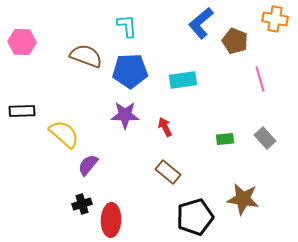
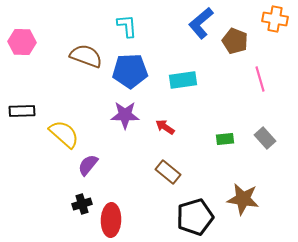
red arrow: rotated 30 degrees counterclockwise
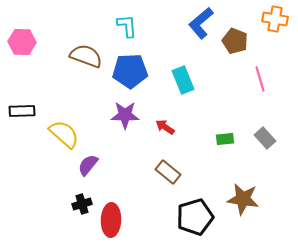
cyan rectangle: rotated 76 degrees clockwise
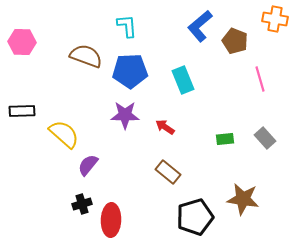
blue L-shape: moved 1 px left, 3 px down
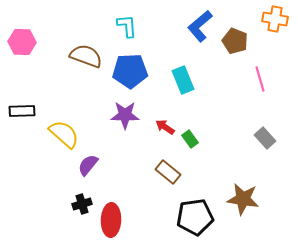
green rectangle: moved 35 px left; rotated 60 degrees clockwise
black pentagon: rotated 9 degrees clockwise
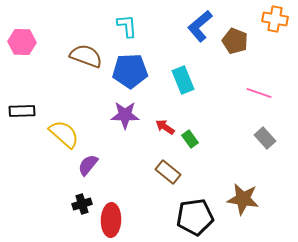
pink line: moved 1 px left, 14 px down; rotated 55 degrees counterclockwise
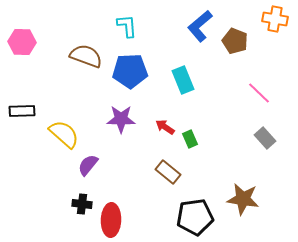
pink line: rotated 25 degrees clockwise
purple star: moved 4 px left, 4 px down
green rectangle: rotated 12 degrees clockwise
black cross: rotated 24 degrees clockwise
